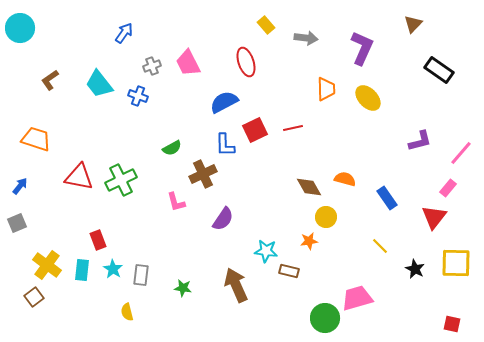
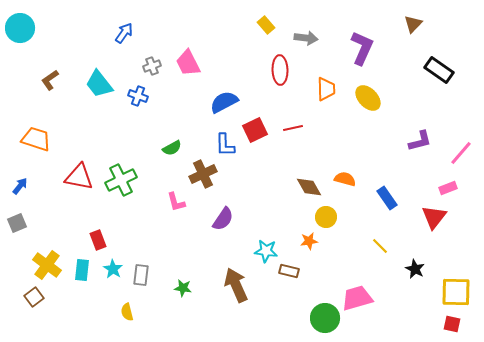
red ellipse at (246, 62): moved 34 px right, 8 px down; rotated 16 degrees clockwise
pink rectangle at (448, 188): rotated 30 degrees clockwise
yellow square at (456, 263): moved 29 px down
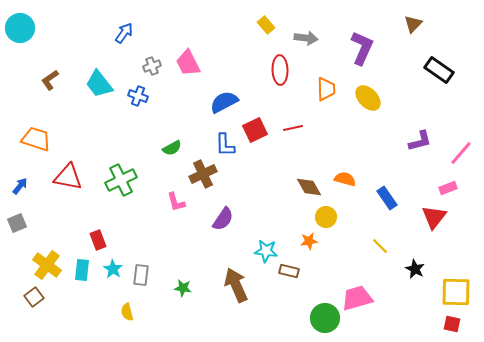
red triangle at (79, 177): moved 11 px left
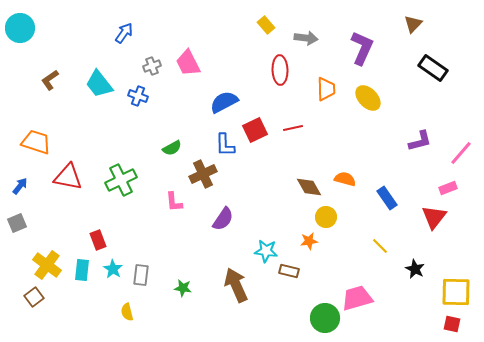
black rectangle at (439, 70): moved 6 px left, 2 px up
orange trapezoid at (36, 139): moved 3 px down
pink L-shape at (176, 202): moved 2 px left; rotated 10 degrees clockwise
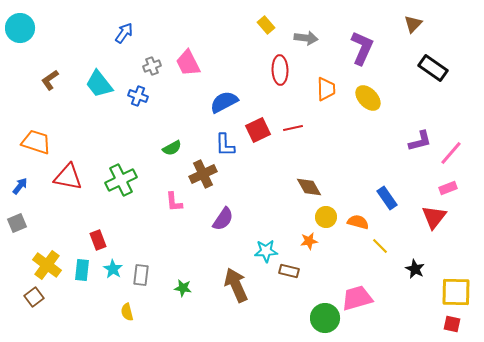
red square at (255, 130): moved 3 px right
pink line at (461, 153): moved 10 px left
orange semicircle at (345, 179): moved 13 px right, 43 px down
cyan star at (266, 251): rotated 10 degrees counterclockwise
